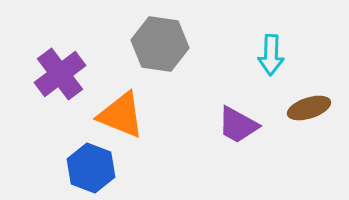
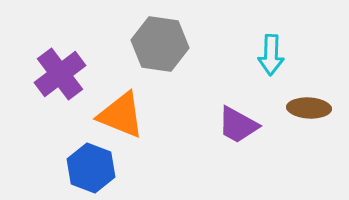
brown ellipse: rotated 21 degrees clockwise
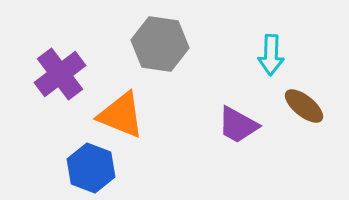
brown ellipse: moved 5 px left, 2 px up; rotated 36 degrees clockwise
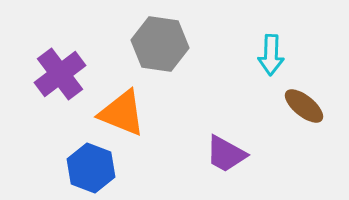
orange triangle: moved 1 px right, 2 px up
purple trapezoid: moved 12 px left, 29 px down
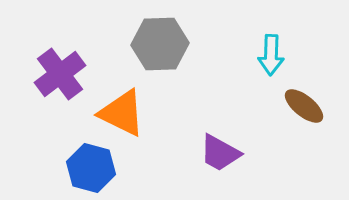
gray hexagon: rotated 10 degrees counterclockwise
orange triangle: rotated 4 degrees clockwise
purple trapezoid: moved 6 px left, 1 px up
blue hexagon: rotated 6 degrees counterclockwise
